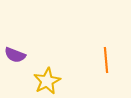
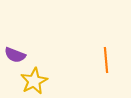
yellow star: moved 13 px left
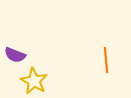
yellow star: rotated 16 degrees counterclockwise
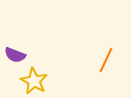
orange line: rotated 30 degrees clockwise
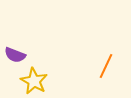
orange line: moved 6 px down
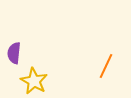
purple semicircle: moved 1 px left, 2 px up; rotated 75 degrees clockwise
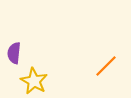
orange line: rotated 20 degrees clockwise
